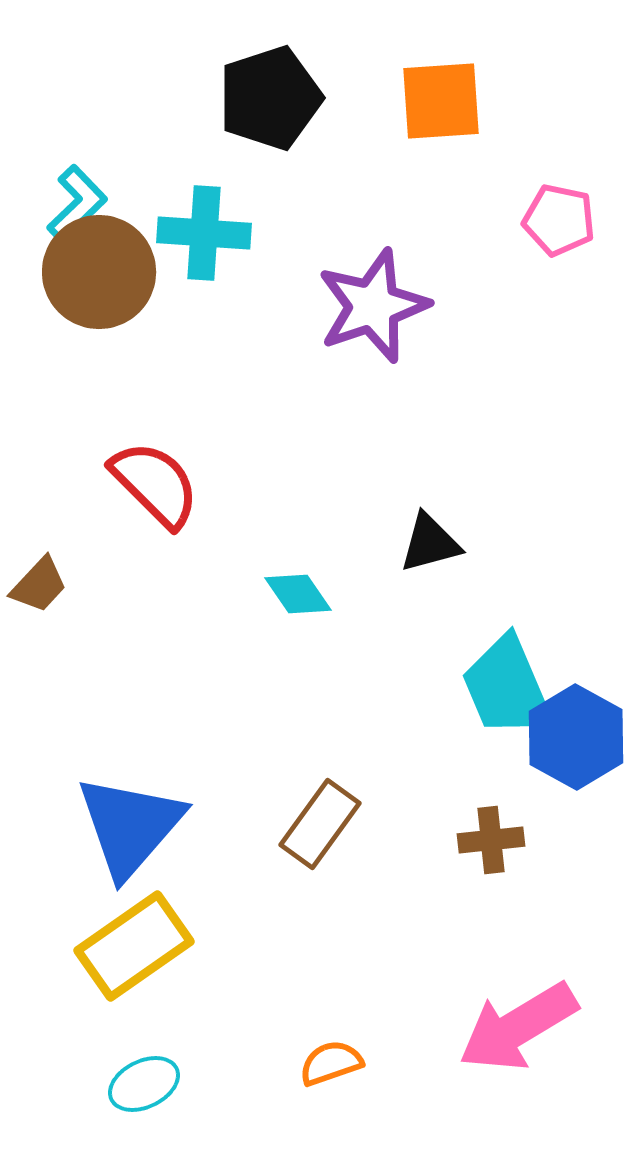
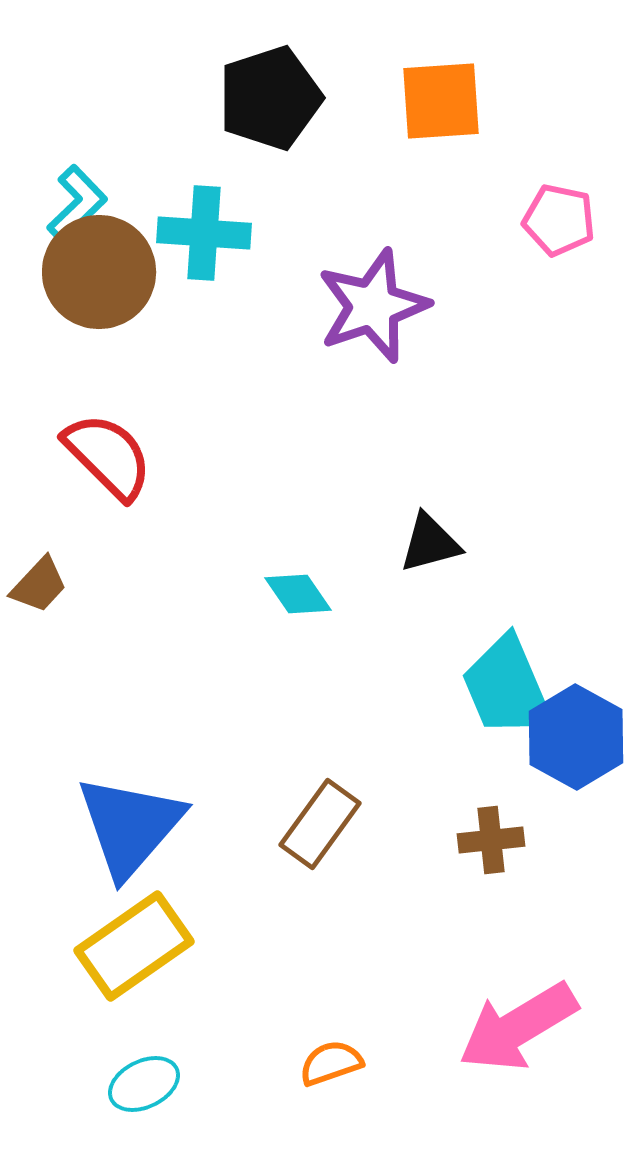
red semicircle: moved 47 px left, 28 px up
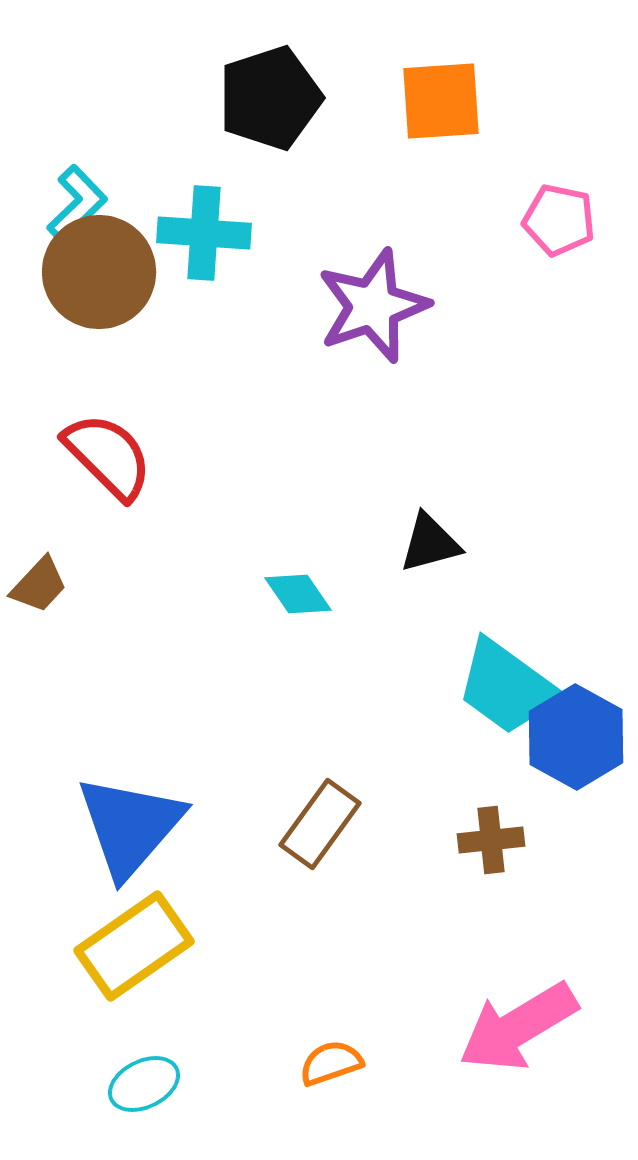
cyan trapezoid: rotated 31 degrees counterclockwise
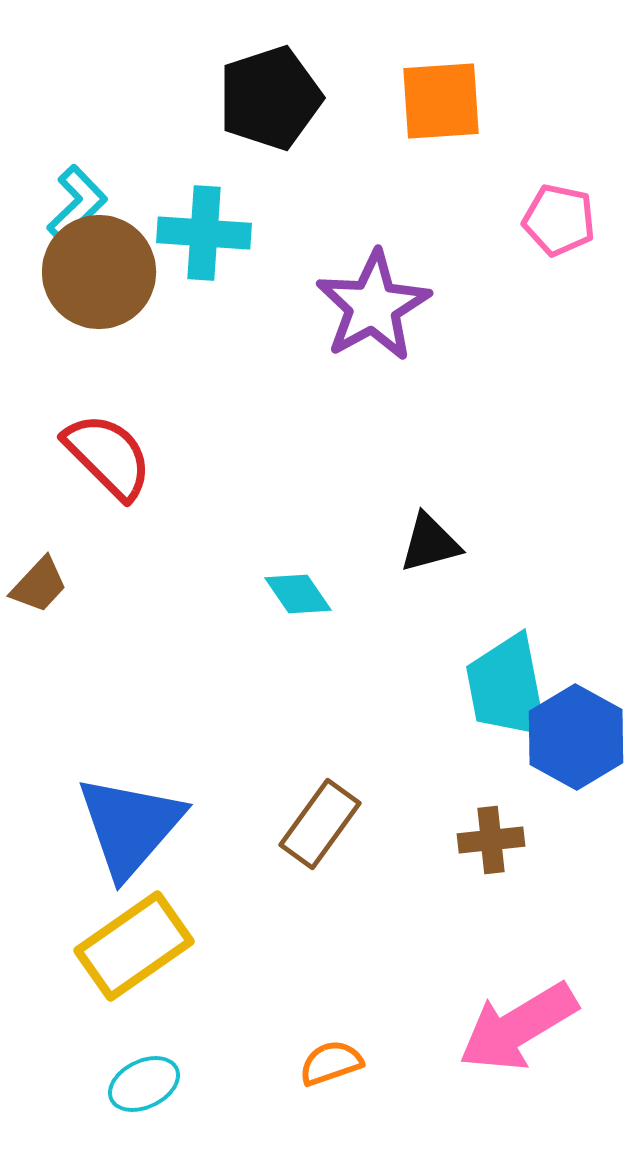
purple star: rotated 10 degrees counterclockwise
cyan trapezoid: rotated 43 degrees clockwise
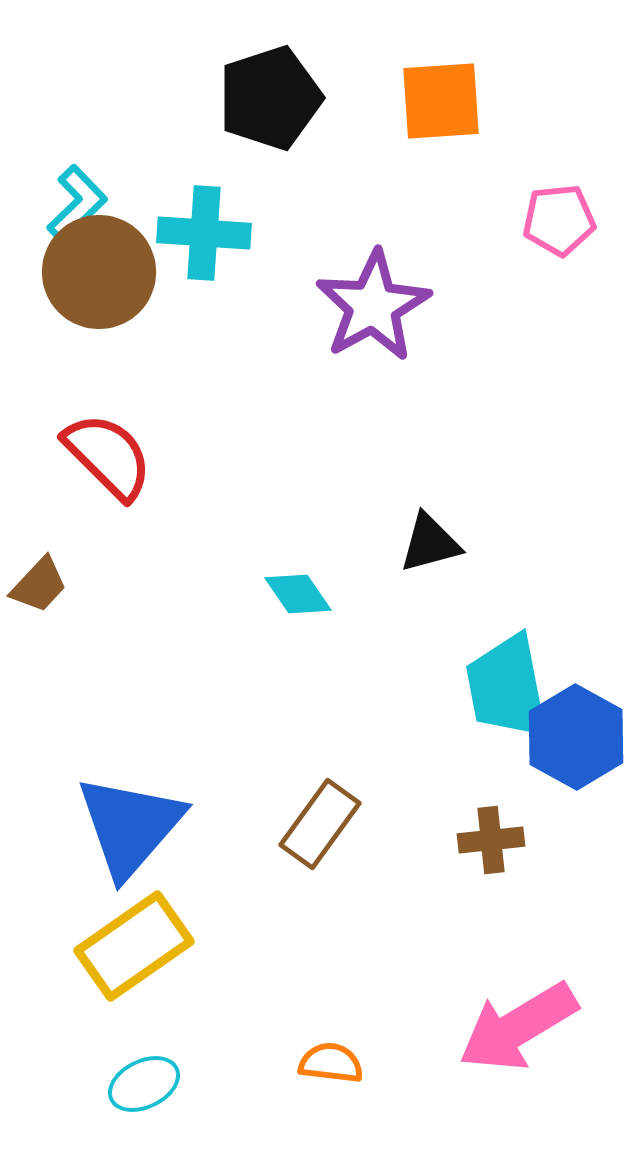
pink pentagon: rotated 18 degrees counterclockwise
orange semicircle: rotated 26 degrees clockwise
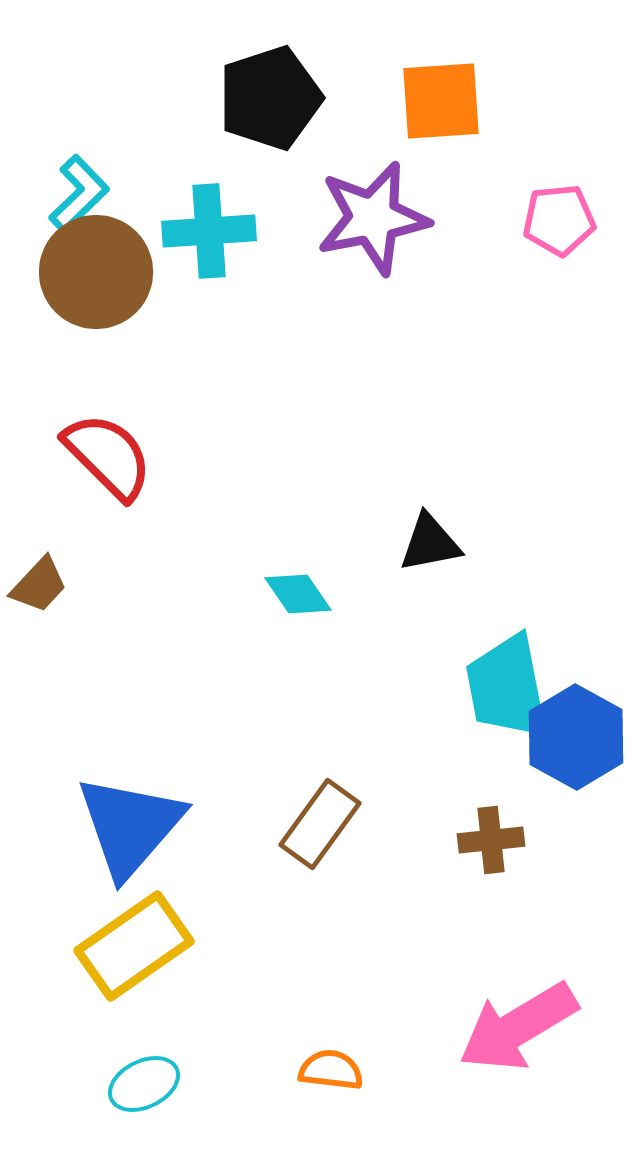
cyan L-shape: moved 2 px right, 10 px up
cyan cross: moved 5 px right, 2 px up; rotated 8 degrees counterclockwise
brown circle: moved 3 px left
purple star: moved 88 px up; rotated 18 degrees clockwise
black triangle: rotated 4 degrees clockwise
orange semicircle: moved 7 px down
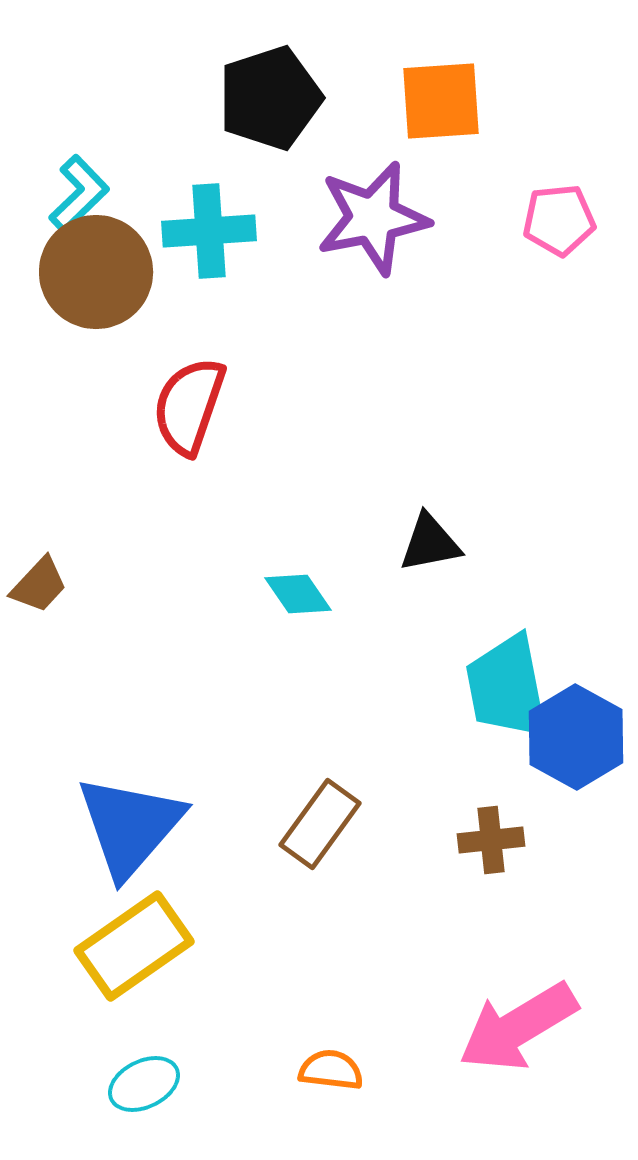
red semicircle: moved 81 px right, 50 px up; rotated 116 degrees counterclockwise
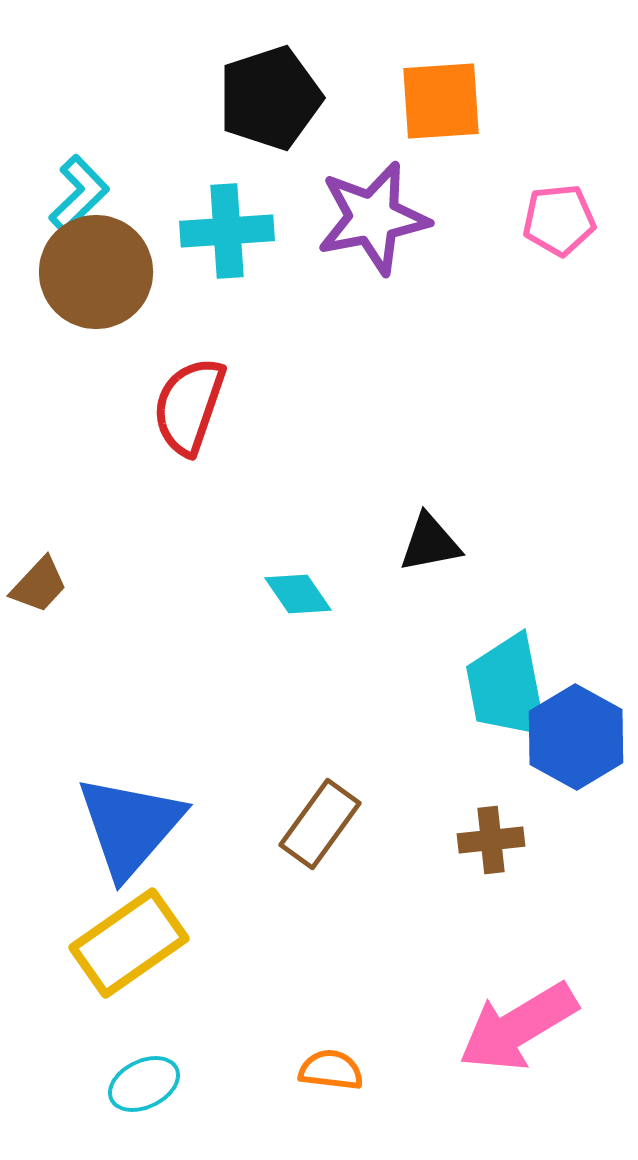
cyan cross: moved 18 px right
yellow rectangle: moved 5 px left, 3 px up
